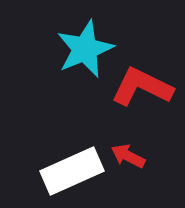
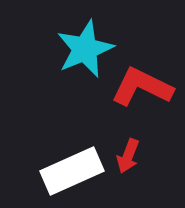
red arrow: rotated 96 degrees counterclockwise
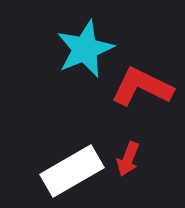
red arrow: moved 3 px down
white rectangle: rotated 6 degrees counterclockwise
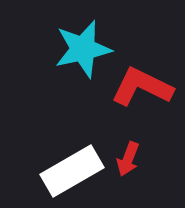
cyan star: moved 2 px left; rotated 10 degrees clockwise
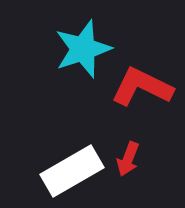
cyan star: rotated 6 degrees counterclockwise
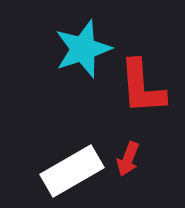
red L-shape: rotated 120 degrees counterclockwise
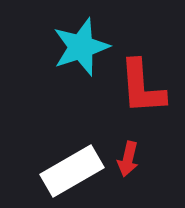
cyan star: moved 2 px left, 2 px up
red arrow: rotated 8 degrees counterclockwise
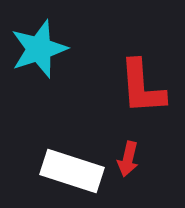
cyan star: moved 42 px left, 2 px down
white rectangle: rotated 48 degrees clockwise
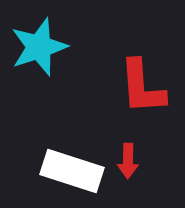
cyan star: moved 2 px up
red arrow: moved 2 px down; rotated 12 degrees counterclockwise
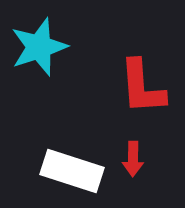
red arrow: moved 5 px right, 2 px up
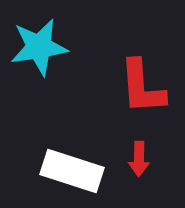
cyan star: rotated 10 degrees clockwise
red arrow: moved 6 px right
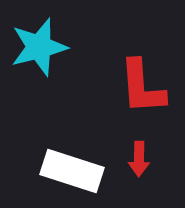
cyan star: rotated 6 degrees counterclockwise
